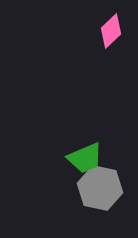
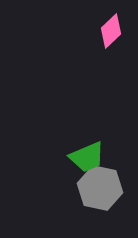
green trapezoid: moved 2 px right, 1 px up
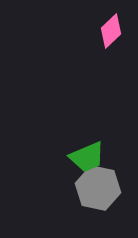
gray hexagon: moved 2 px left
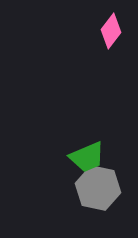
pink diamond: rotated 8 degrees counterclockwise
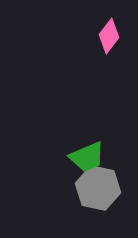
pink diamond: moved 2 px left, 5 px down
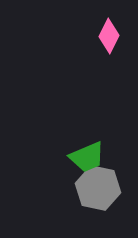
pink diamond: rotated 12 degrees counterclockwise
